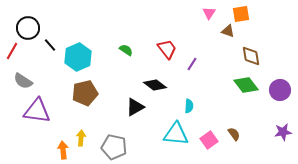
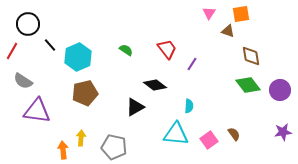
black circle: moved 4 px up
green diamond: moved 2 px right
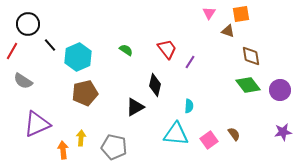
purple line: moved 2 px left, 2 px up
black diamond: rotated 65 degrees clockwise
purple triangle: moved 13 px down; rotated 32 degrees counterclockwise
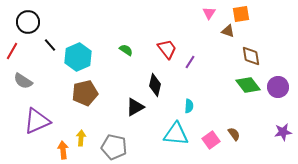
black circle: moved 2 px up
purple circle: moved 2 px left, 3 px up
purple triangle: moved 3 px up
pink square: moved 2 px right
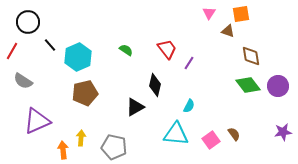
purple line: moved 1 px left, 1 px down
purple circle: moved 1 px up
cyan semicircle: rotated 24 degrees clockwise
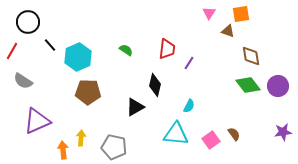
red trapezoid: rotated 45 degrees clockwise
brown pentagon: moved 3 px right, 1 px up; rotated 15 degrees clockwise
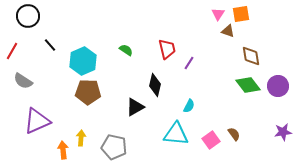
pink triangle: moved 9 px right, 1 px down
black circle: moved 6 px up
red trapezoid: rotated 20 degrees counterclockwise
cyan hexagon: moved 5 px right, 4 px down
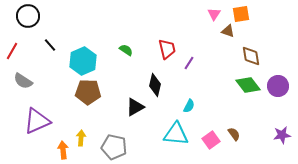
pink triangle: moved 4 px left
purple star: moved 1 px left, 3 px down
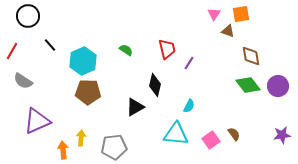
gray pentagon: rotated 20 degrees counterclockwise
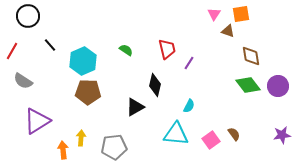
purple triangle: rotated 8 degrees counterclockwise
